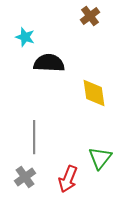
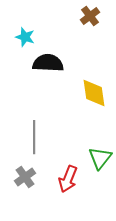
black semicircle: moved 1 px left
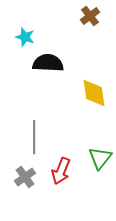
red arrow: moved 7 px left, 8 px up
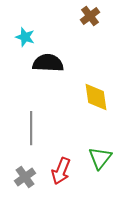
yellow diamond: moved 2 px right, 4 px down
gray line: moved 3 px left, 9 px up
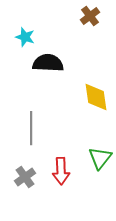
red arrow: rotated 24 degrees counterclockwise
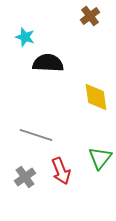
gray line: moved 5 px right, 7 px down; rotated 72 degrees counterclockwise
red arrow: rotated 20 degrees counterclockwise
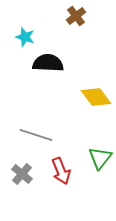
brown cross: moved 14 px left
yellow diamond: rotated 28 degrees counterclockwise
gray cross: moved 3 px left, 3 px up; rotated 15 degrees counterclockwise
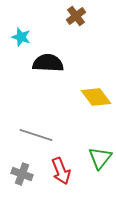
cyan star: moved 4 px left
gray cross: rotated 20 degrees counterclockwise
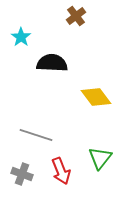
cyan star: rotated 18 degrees clockwise
black semicircle: moved 4 px right
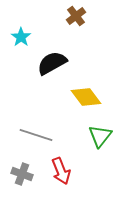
black semicircle: rotated 32 degrees counterclockwise
yellow diamond: moved 10 px left
green triangle: moved 22 px up
